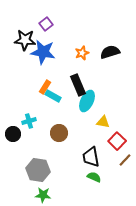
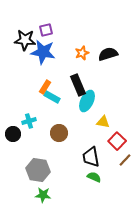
purple square: moved 6 px down; rotated 24 degrees clockwise
black semicircle: moved 2 px left, 2 px down
cyan rectangle: moved 1 px left, 1 px down
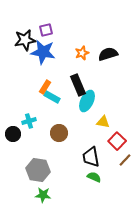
black star: rotated 15 degrees counterclockwise
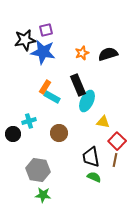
brown line: moved 10 px left; rotated 32 degrees counterclockwise
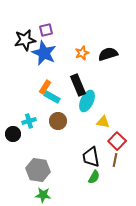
blue star: moved 1 px right, 1 px down; rotated 15 degrees clockwise
brown circle: moved 1 px left, 12 px up
green semicircle: rotated 96 degrees clockwise
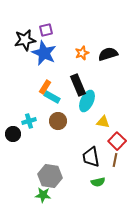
gray hexagon: moved 12 px right, 6 px down
green semicircle: moved 4 px right, 5 px down; rotated 48 degrees clockwise
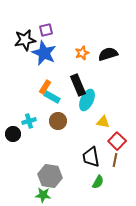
cyan ellipse: moved 1 px up
green semicircle: rotated 48 degrees counterclockwise
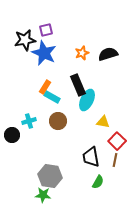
black circle: moved 1 px left, 1 px down
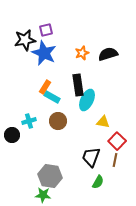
black rectangle: rotated 15 degrees clockwise
black trapezoid: rotated 30 degrees clockwise
